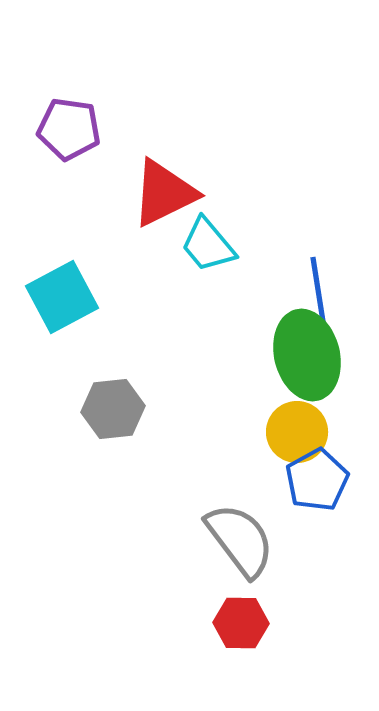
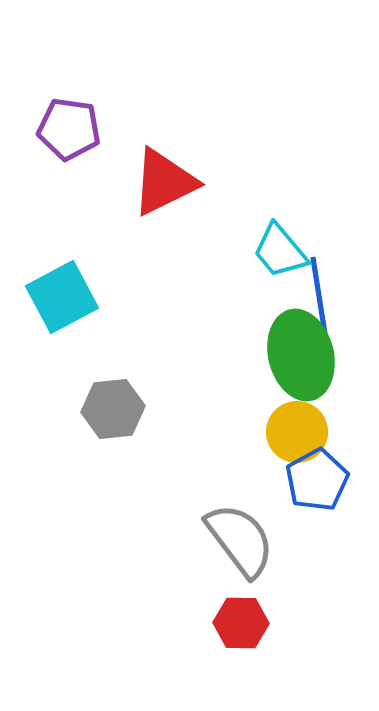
red triangle: moved 11 px up
cyan trapezoid: moved 72 px right, 6 px down
green ellipse: moved 6 px left
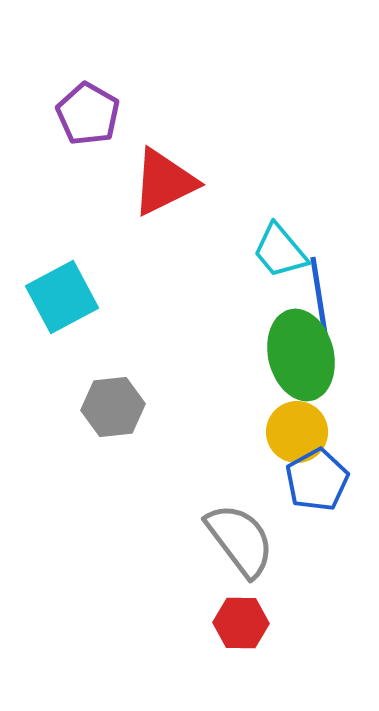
purple pentagon: moved 19 px right, 15 px up; rotated 22 degrees clockwise
gray hexagon: moved 2 px up
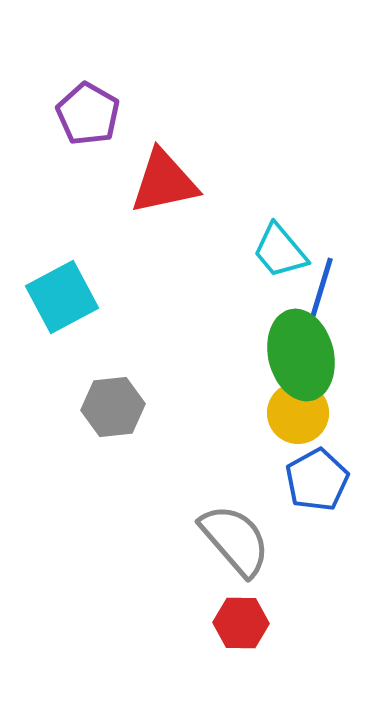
red triangle: rotated 14 degrees clockwise
blue line: rotated 26 degrees clockwise
yellow circle: moved 1 px right, 19 px up
gray semicircle: moved 5 px left; rotated 4 degrees counterclockwise
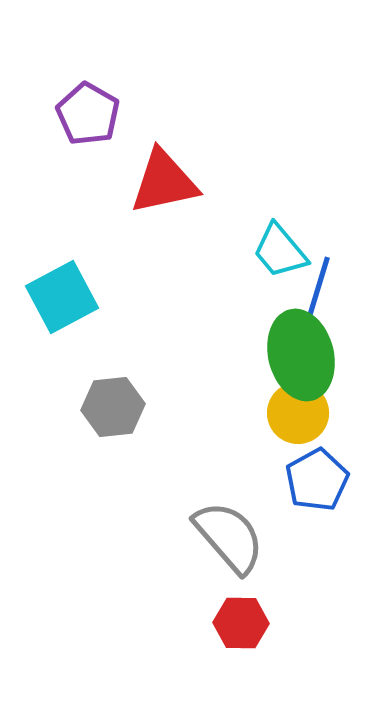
blue line: moved 3 px left, 1 px up
gray semicircle: moved 6 px left, 3 px up
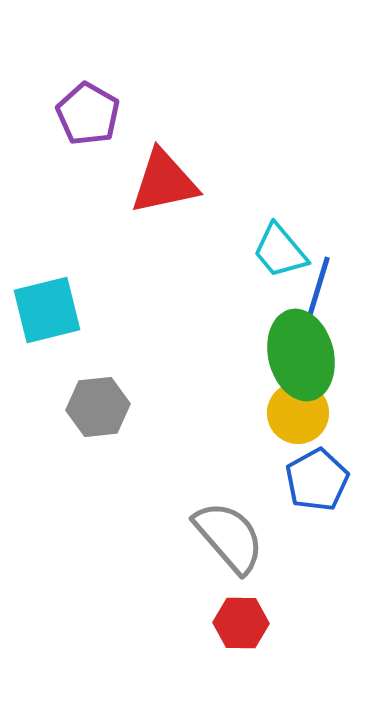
cyan square: moved 15 px left, 13 px down; rotated 14 degrees clockwise
gray hexagon: moved 15 px left
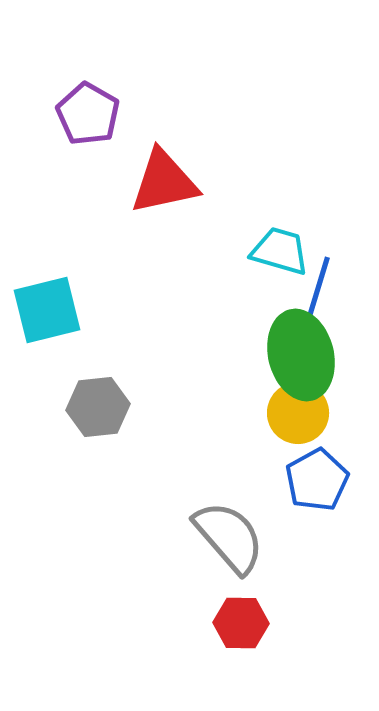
cyan trapezoid: rotated 146 degrees clockwise
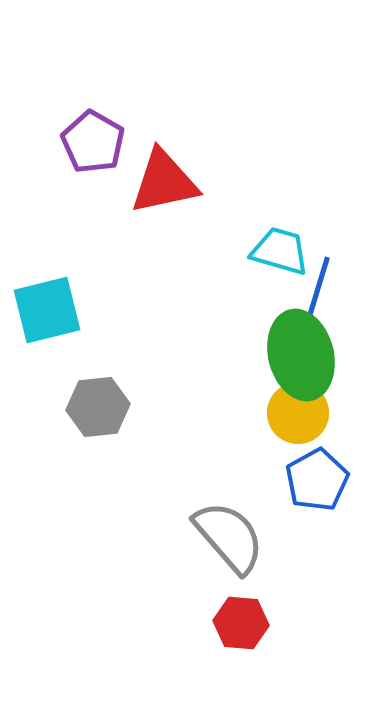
purple pentagon: moved 5 px right, 28 px down
red hexagon: rotated 4 degrees clockwise
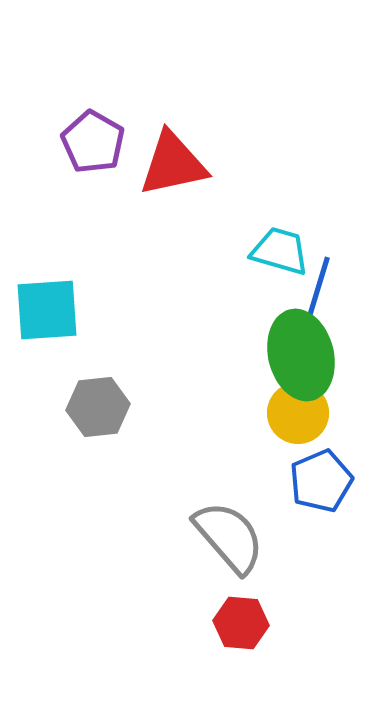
red triangle: moved 9 px right, 18 px up
cyan square: rotated 10 degrees clockwise
blue pentagon: moved 4 px right, 1 px down; rotated 6 degrees clockwise
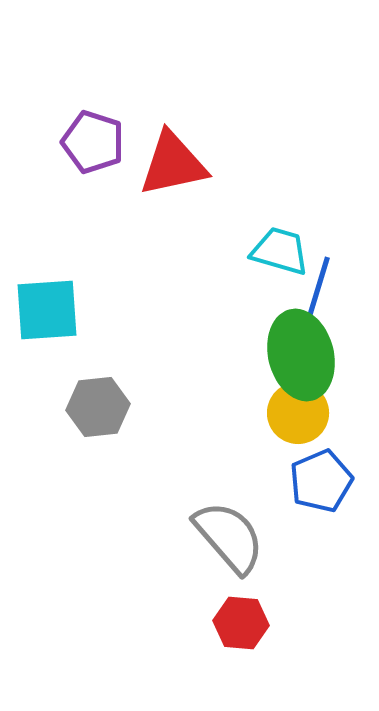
purple pentagon: rotated 12 degrees counterclockwise
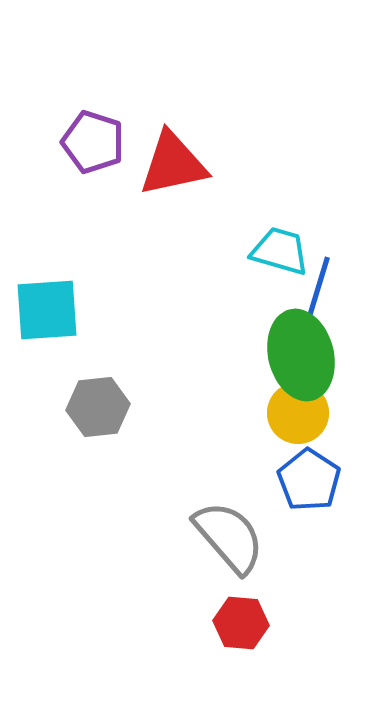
blue pentagon: moved 12 px left, 1 px up; rotated 16 degrees counterclockwise
